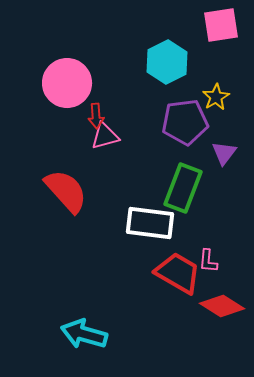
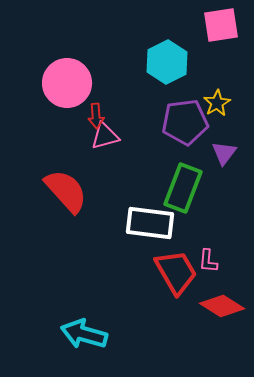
yellow star: moved 1 px right, 6 px down
red trapezoid: moved 2 px left, 1 px up; rotated 30 degrees clockwise
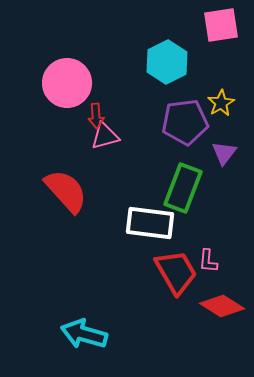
yellow star: moved 4 px right
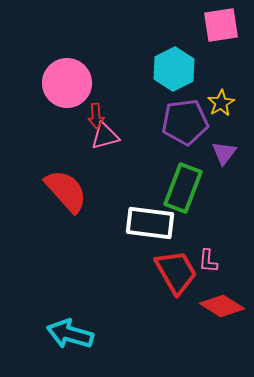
cyan hexagon: moved 7 px right, 7 px down
cyan arrow: moved 14 px left
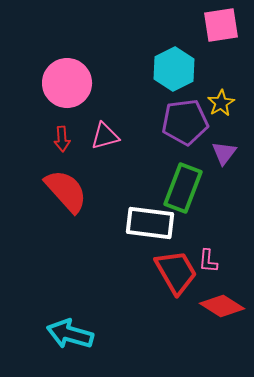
red arrow: moved 34 px left, 23 px down
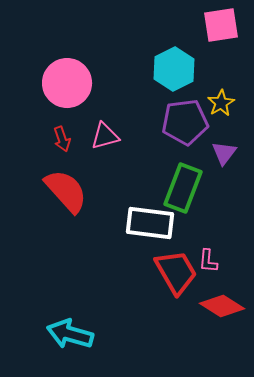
red arrow: rotated 15 degrees counterclockwise
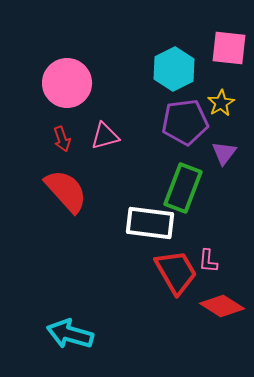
pink square: moved 8 px right, 23 px down; rotated 15 degrees clockwise
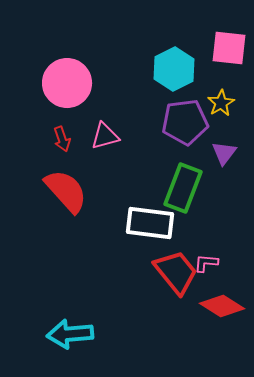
pink L-shape: moved 2 px left, 2 px down; rotated 90 degrees clockwise
red trapezoid: rotated 9 degrees counterclockwise
cyan arrow: rotated 21 degrees counterclockwise
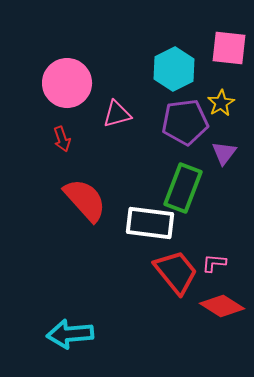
pink triangle: moved 12 px right, 22 px up
red semicircle: moved 19 px right, 9 px down
pink L-shape: moved 8 px right
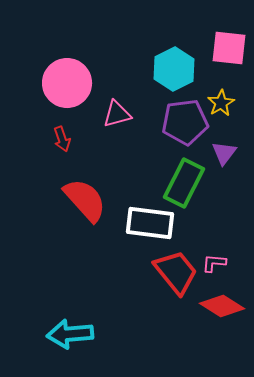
green rectangle: moved 1 px right, 5 px up; rotated 6 degrees clockwise
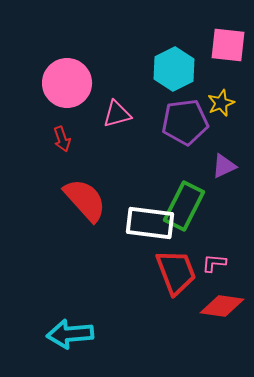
pink square: moved 1 px left, 3 px up
yellow star: rotated 8 degrees clockwise
purple triangle: moved 13 px down; rotated 28 degrees clockwise
green rectangle: moved 23 px down
red trapezoid: rotated 18 degrees clockwise
red diamond: rotated 24 degrees counterclockwise
